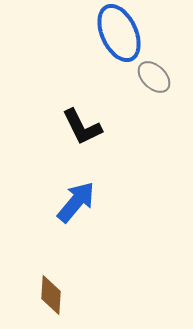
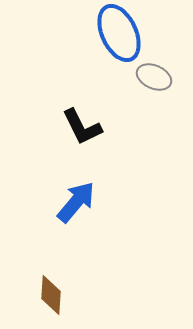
gray ellipse: rotated 20 degrees counterclockwise
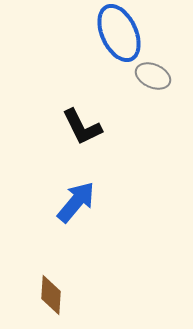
gray ellipse: moved 1 px left, 1 px up
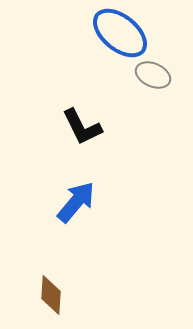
blue ellipse: moved 1 px right; rotated 26 degrees counterclockwise
gray ellipse: moved 1 px up
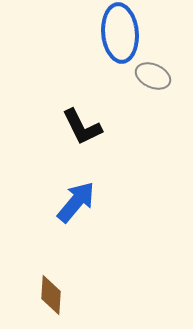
blue ellipse: rotated 46 degrees clockwise
gray ellipse: moved 1 px down
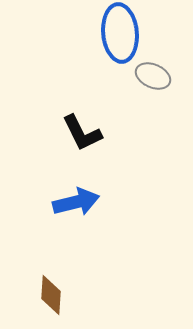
black L-shape: moved 6 px down
blue arrow: rotated 36 degrees clockwise
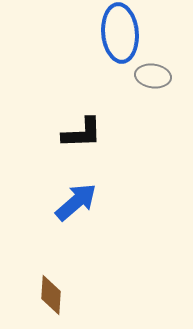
gray ellipse: rotated 16 degrees counterclockwise
black L-shape: rotated 66 degrees counterclockwise
blue arrow: rotated 27 degrees counterclockwise
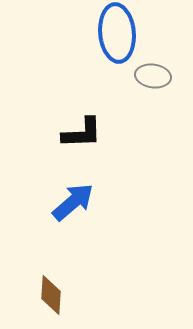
blue ellipse: moved 3 px left
blue arrow: moved 3 px left
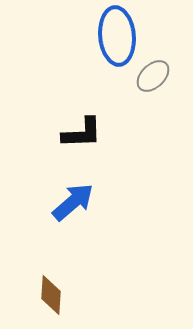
blue ellipse: moved 3 px down
gray ellipse: rotated 52 degrees counterclockwise
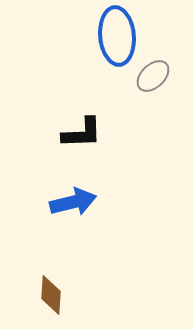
blue arrow: rotated 27 degrees clockwise
